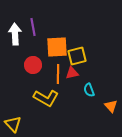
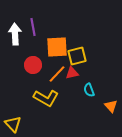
orange line: moved 1 px left; rotated 42 degrees clockwise
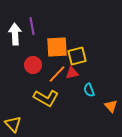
purple line: moved 1 px left, 1 px up
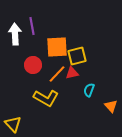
cyan semicircle: rotated 40 degrees clockwise
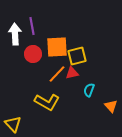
red circle: moved 11 px up
yellow L-shape: moved 1 px right, 4 px down
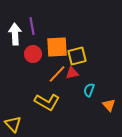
orange triangle: moved 2 px left, 1 px up
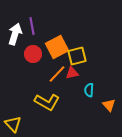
white arrow: rotated 20 degrees clockwise
orange square: rotated 25 degrees counterclockwise
cyan semicircle: rotated 16 degrees counterclockwise
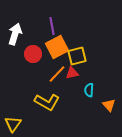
purple line: moved 20 px right
yellow triangle: rotated 18 degrees clockwise
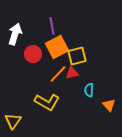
orange line: moved 1 px right
yellow triangle: moved 3 px up
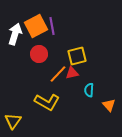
orange square: moved 21 px left, 21 px up
red circle: moved 6 px right
